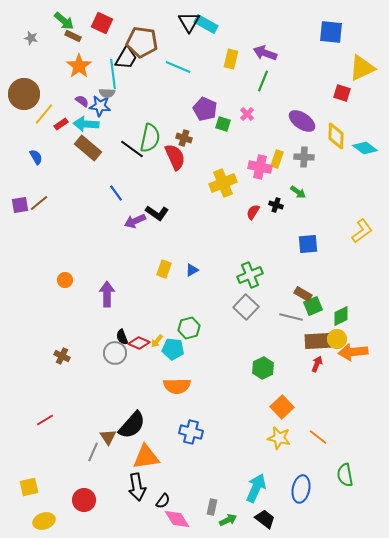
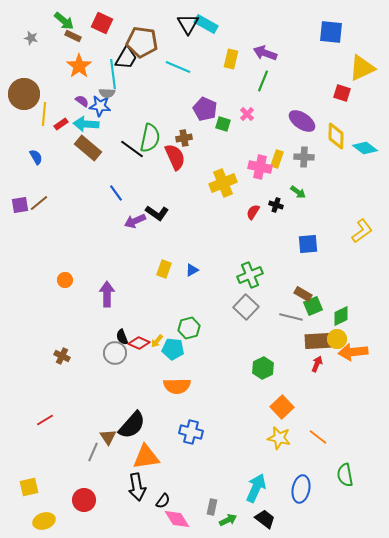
black triangle at (189, 22): moved 1 px left, 2 px down
yellow line at (44, 114): rotated 35 degrees counterclockwise
brown cross at (184, 138): rotated 28 degrees counterclockwise
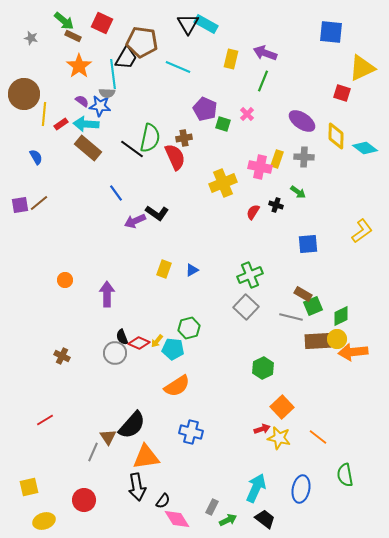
red arrow at (317, 364): moved 55 px left, 65 px down; rotated 49 degrees clockwise
orange semicircle at (177, 386): rotated 32 degrees counterclockwise
gray rectangle at (212, 507): rotated 14 degrees clockwise
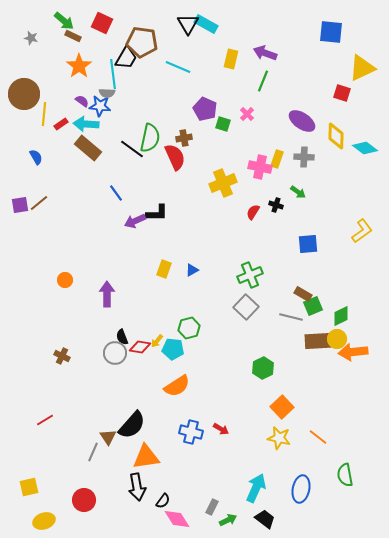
black L-shape at (157, 213): rotated 35 degrees counterclockwise
red diamond at (139, 343): moved 1 px right, 4 px down; rotated 15 degrees counterclockwise
red arrow at (262, 429): moved 41 px left; rotated 49 degrees clockwise
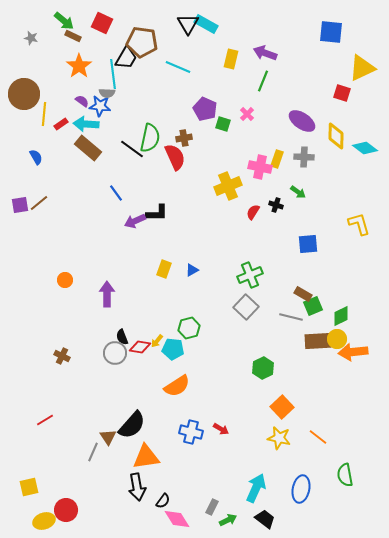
yellow cross at (223, 183): moved 5 px right, 3 px down
yellow L-shape at (362, 231): moved 3 px left, 7 px up; rotated 70 degrees counterclockwise
red circle at (84, 500): moved 18 px left, 10 px down
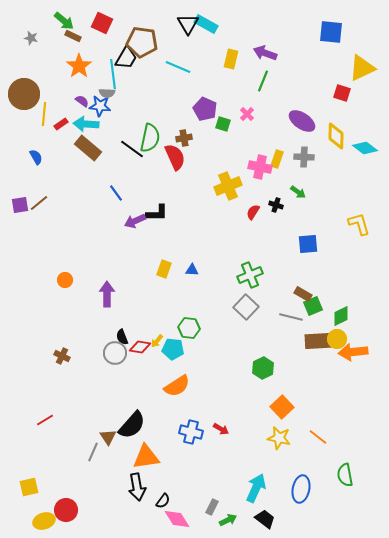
blue triangle at (192, 270): rotated 32 degrees clockwise
green hexagon at (189, 328): rotated 20 degrees clockwise
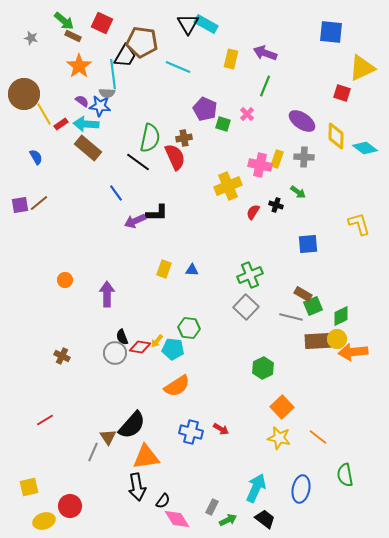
black trapezoid at (126, 58): moved 1 px left, 2 px up
green line at (263, 81): moved 2 px right, 5 px down
yellow line at (44, 114): rotated 35 degrees counterclockwise
black line at (132, 149): moved 6 px right, 13 px down
pink cross at (260, 167): moved 2 px up
red circle at (66, 510): moved 4 px right, 4 px up
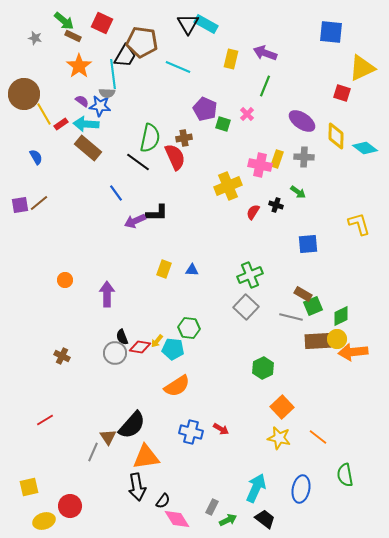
gray star at (31, 38): moved 4 px right
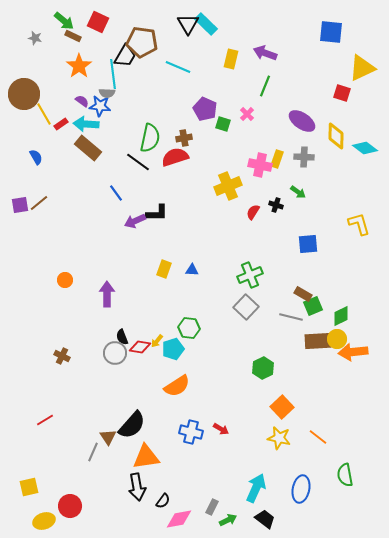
red square at (102, 23): moved 4 px left, 1 px up
cyan rectangle at (206, 24): rotated 15 degrees clockwise
red semicircle at (175, 157): rotated 84 degrees counterclockwise
cyan pentagon at (173, 349): rotated 25 degrees counterclockwise
pink diamond at (177, 519): moved 2 px right; rotated 68 degrees counterclockwise
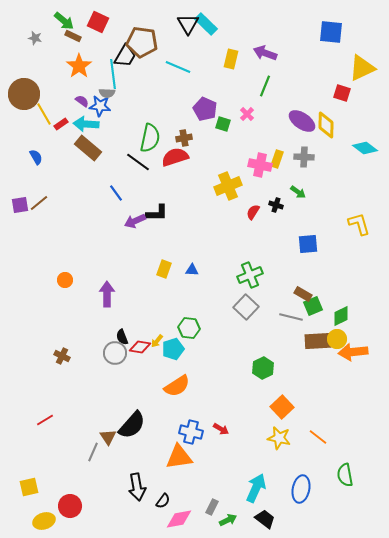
yellow diamond at (336, 136): moved 10 px left, 11 px up
orange triangle at (146, 457): moved 33 px right
